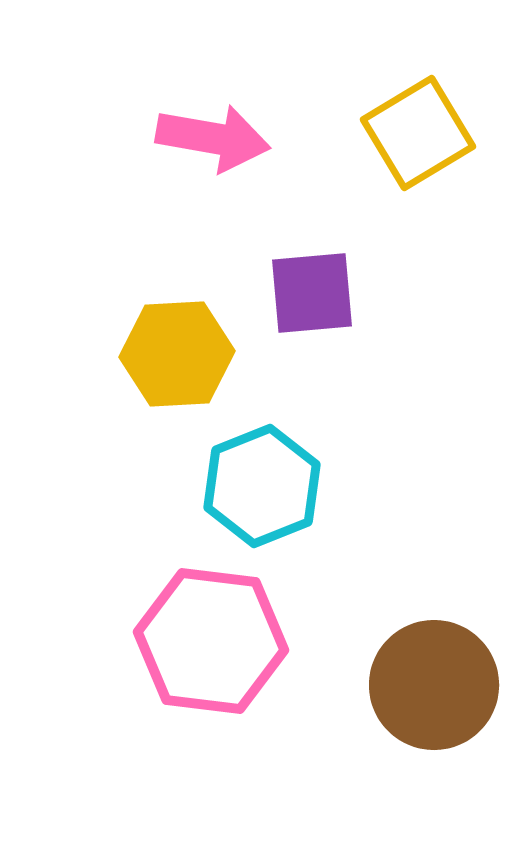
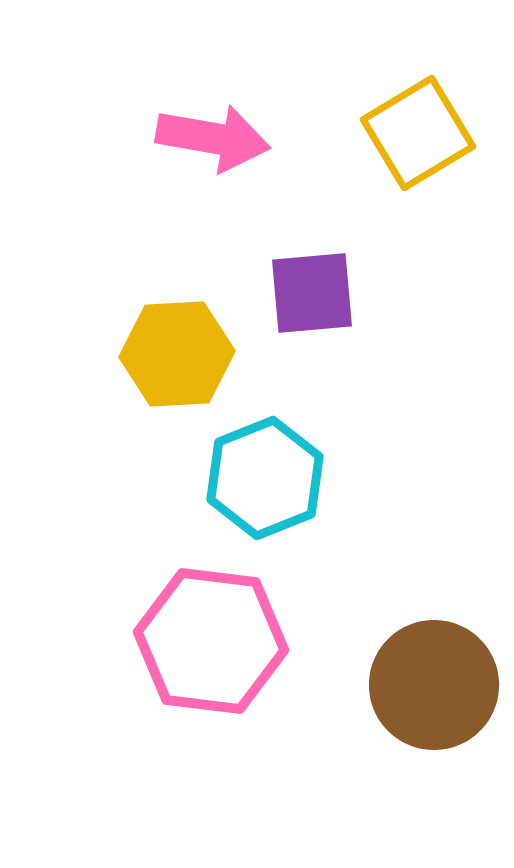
cyan hexagon: moved 3 px right, 8 px up
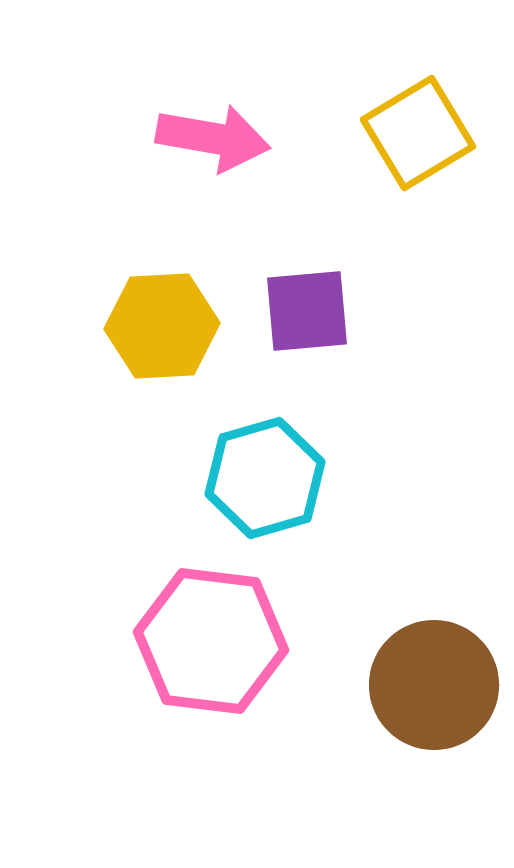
purple square: moved 5 px left, 18 px down
yellow hexagon: moved 15 px left, 28 px up
cyan hexagon: rotated 6 degrees clockwise
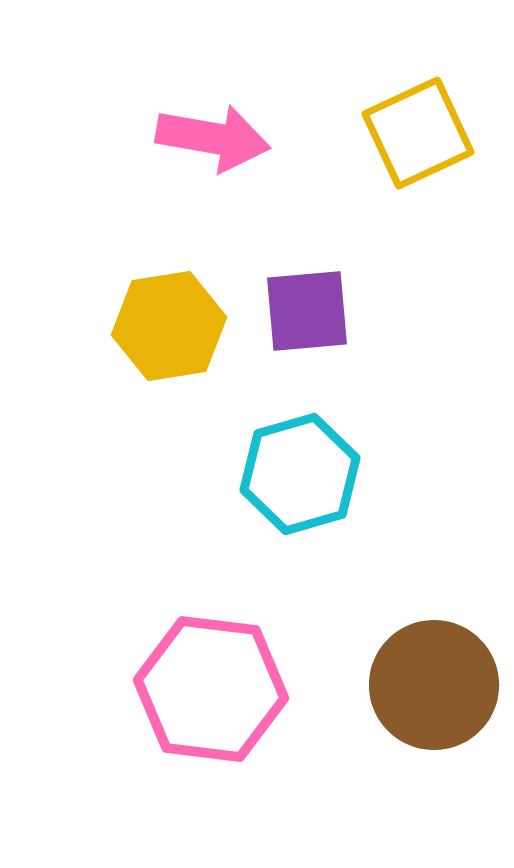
yellow square: rotated 6 degrees clockwise
yellow hexagon: moved 7 px right; rotated 6 degrees counterclockwise
cyan hexagon: moved 35 px right, 4 px up
pink hexagon: moved 48 px down
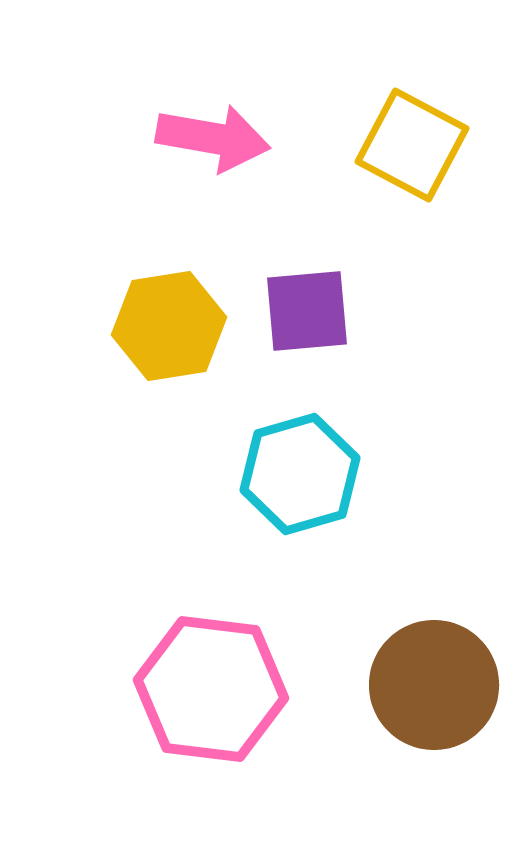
yellow square: moved 6 px left, 12 px down; rotated 37 degrees counterclockwise
